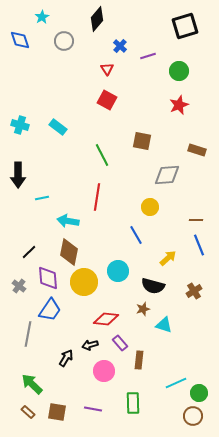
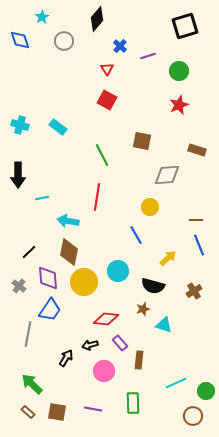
green circle at (199, 393): moved 7 px right, 2 px up
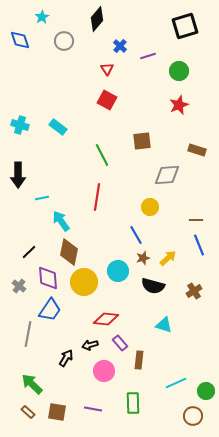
brown square at (142, 141): rotated 18 degrees counterclockwise
cyan arrow at (68, 221): moved 7 px left; rotated 45 degrees clockwise
brown star at (143, 309): moved 51 px up
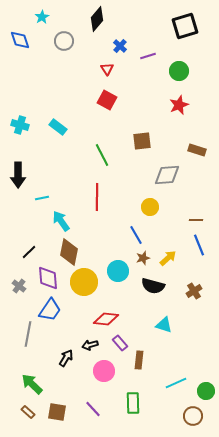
red line at (97, 197): rotated 8 degrees counterclockwise
purple line at (93, 409): rotated 36 degrees clockwise
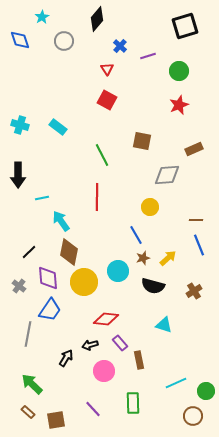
brown square at (142, 141): rotated 18 degrees clockwise
brown rectangle at (197, 150): moved 3 px left, 1 px up; rotated 42 degrees counterclockwise
brown rectangle at (139, 360): rotated 18 degrees counterclockwise
brown square at (57, 412): moved 1 px left, 8 px down; rotated 18 degrees counterclockwise
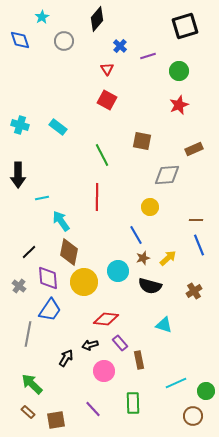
black semicircle at (153, 286): moved 3 px left
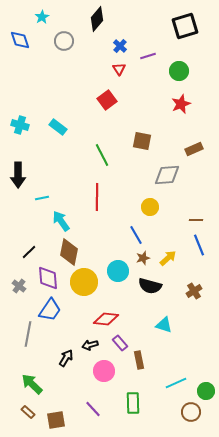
red triangle at (107, 69): moved 12 px right
red square at (107, 100): rotated 24 degrees clockwise
red star at (179, 105): moved 2 px right, 1 px up
brown circle at (193, 416): moved 2 px left, 4 px up
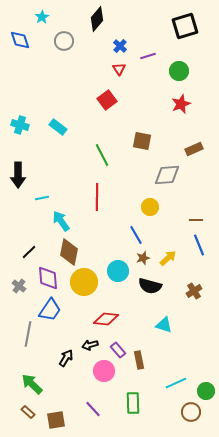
purple rectangle at (120, 343): moved 2 px left, 7 px down
